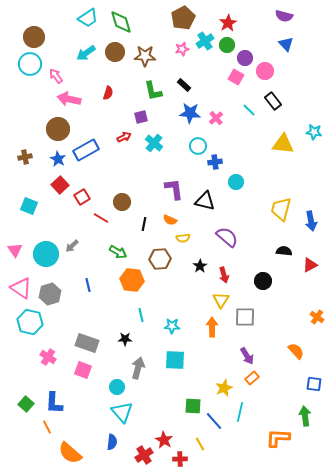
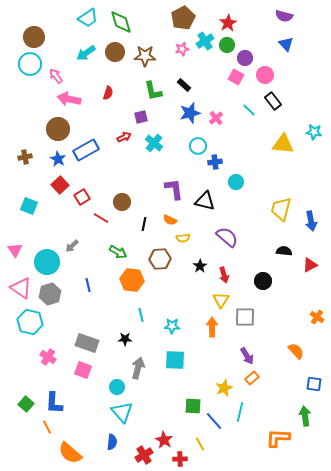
pink circle at (265, 71): moved 4 px down
blue star at (190, 113): rotated 20 degrees counterclockwise
cyan circle at (46, 254): moved 1 px right, 8 px down
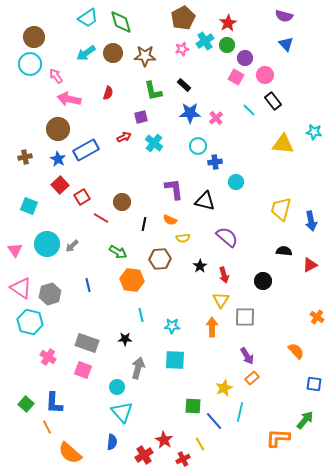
brown circle at (115, 52): moved 2 px left, 1 px down
blue star at (190, 113): rotated 15 degrees clockwise
cyan circle at (47, 262): moved 18 px up
green arrow at (305, 416): moved 4 px down; rotated 48 degrees clockwise
red cross at (180, 459): moved 3 px right; rotated 24 degrees counterclockwise
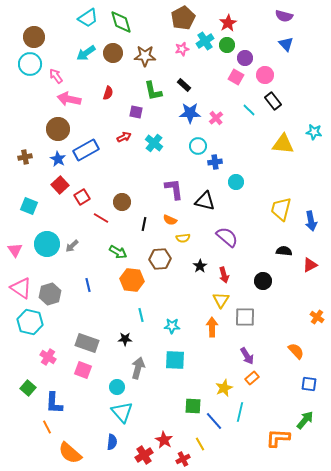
purple square at (141, 117): moved 5 px left, 5 px up; rotated 24 degrees clockwise
blue square at (314, 384): moved 5 px left
green square at (26, 404): moved 2 px right, 16 px up
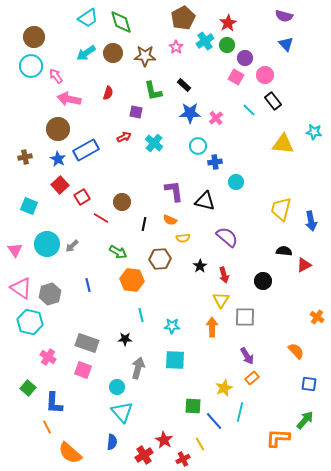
pink star at (182, 49): moved 6 px left, 2 px up; rotated 24 degrees counterclockwise
cyan circle at (30, 64): moved 1 px right, 2 px down
purple L-shape at (174, 189): moved 2 px down
red triangle at (310, 265): moved 6 px left
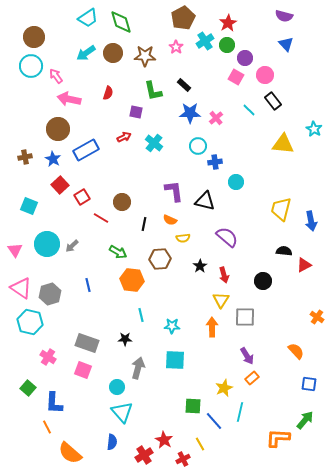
cyan star at (314, 132): moved 3 px up; rotated 21 degrees clockwise
blue star at (58, 159): moved 5 px left
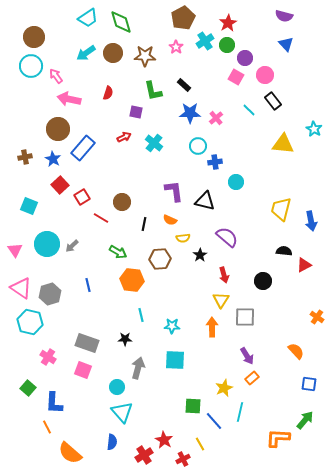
blue rectangle at (86, 150): moved 3 px left, 2 px up; rotated 20 degrees counterclockwise
black star at (200, 266): moved 11 px up
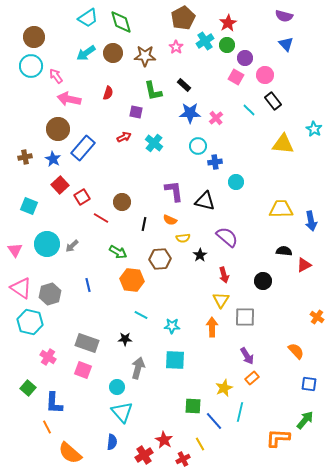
yellow trapezoid at (281, 209): rotated 75 degrees clockwise
cyan line at (141, 315): rotated 48 degrees counterclockwise
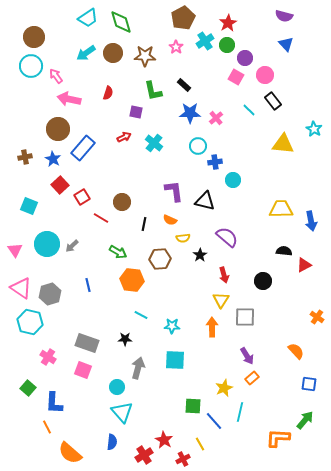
cyan circle at (236, 182): moved 3 px left, 2 px up
